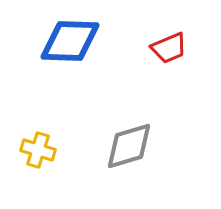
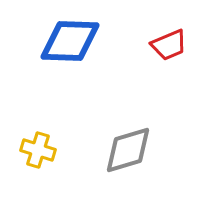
red trapezoid: moved 3 px up
gray diamond: moved 1 px left, 4 px down
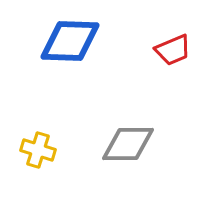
red trapezoid: moved 4 px right, 5 px down
gray diamond: moved 6 px up; rotated 16 degrees clockwise
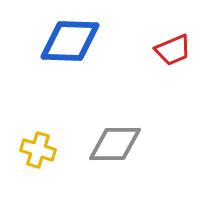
gray diamond: moved 13 px left
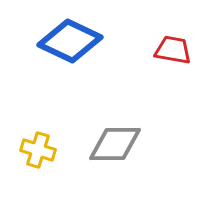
blue diamond: rotated 24 degrees clockwise
red trapezoid: rotated 147 degrees counterclockwise
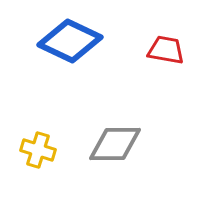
red trapezoid: moved 7 px left
